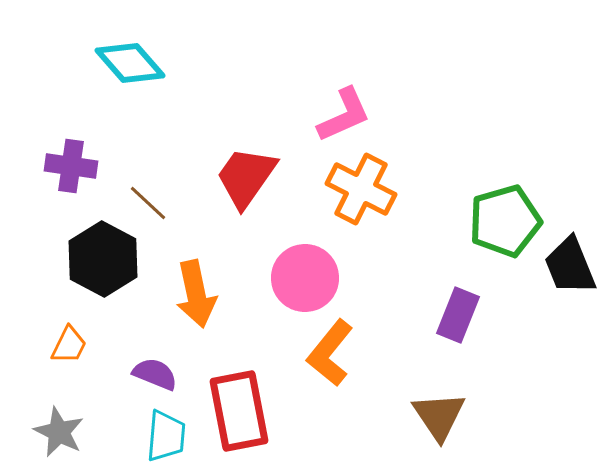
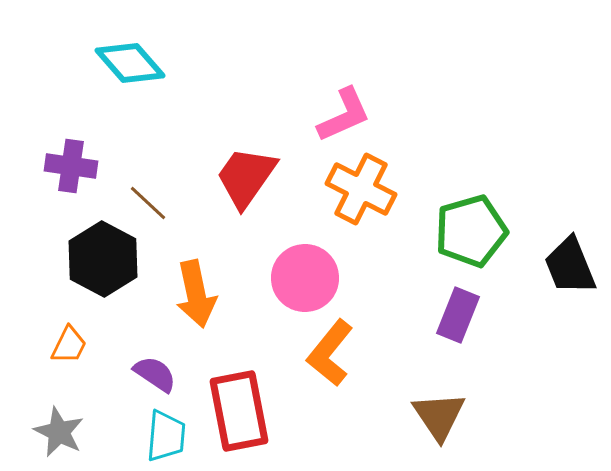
green pentagon: moved 34 px left, 10 px down
purple semicircle: rotated 12 degrees clockwise
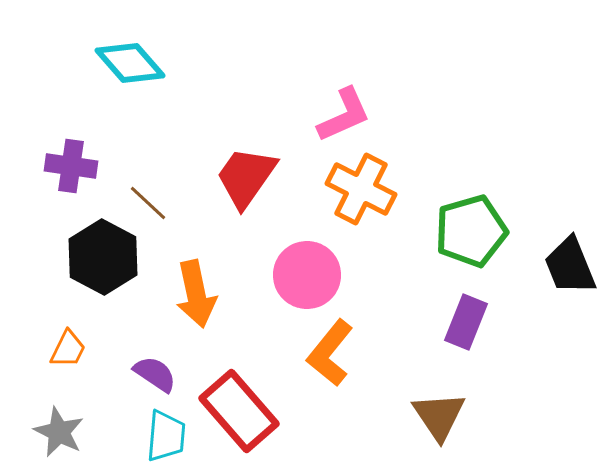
black hexagon: moved 2 px up
pink circle: moved 2 px right, 3 px up
purple rectangle: moved 8 px right, 7 px down
orange trapezoid: moved 1 px left, 4 px down
red rectangle: rotated 30 degrees counterclockwise
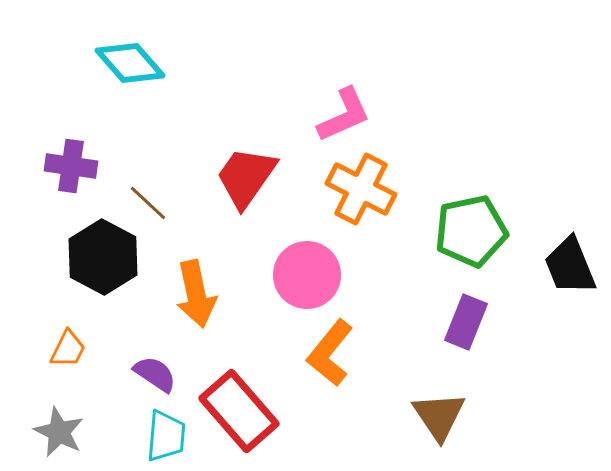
green pentagon: rotated 4 degrees clockwise
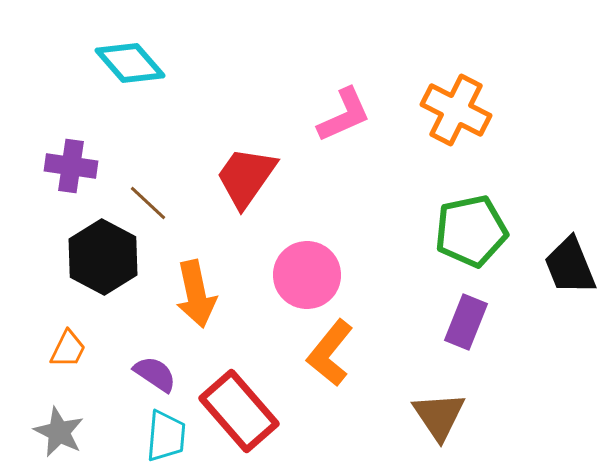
orange cross: moved 95 px right, 79 px up
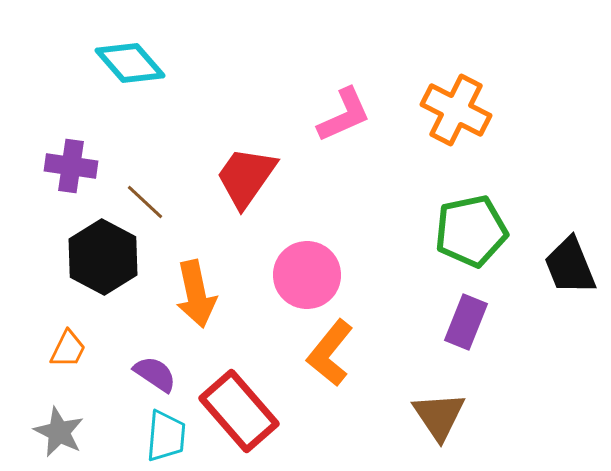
brown line: moved 3 px left, 1 px up
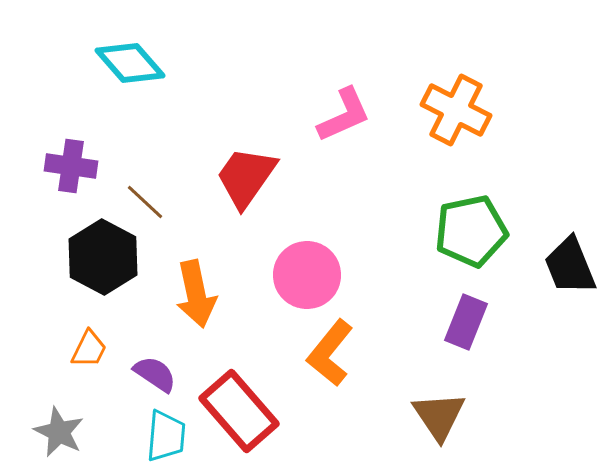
orange trapezoid: moved 21 px right
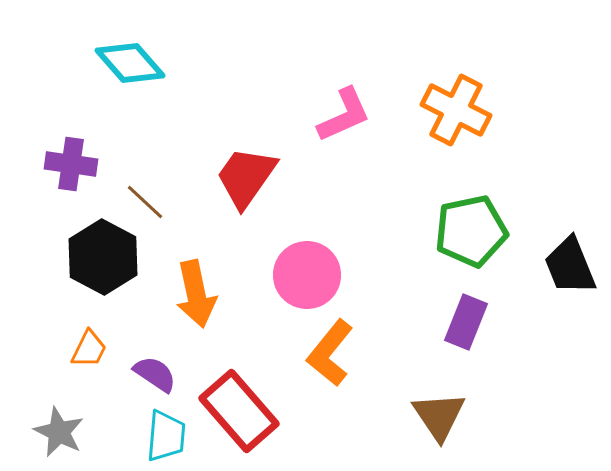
purple cross: moved 2 px up
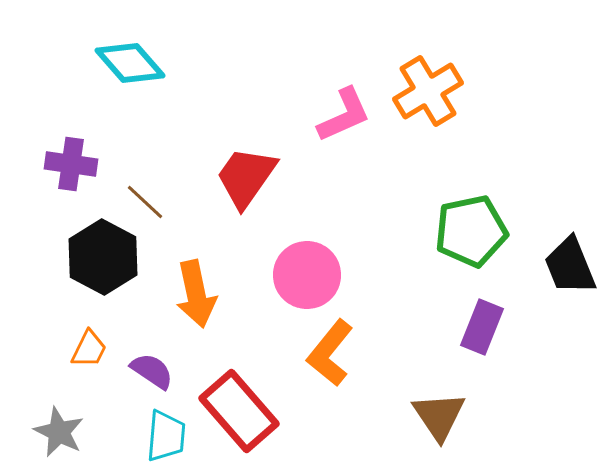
orange cross: moved 28 px left, 19 px up; rotated 32 degrees clockwise
purple rectangle: moved 16 px right, 5 px down
purple semicircle: moved 3 px left, 3 px up
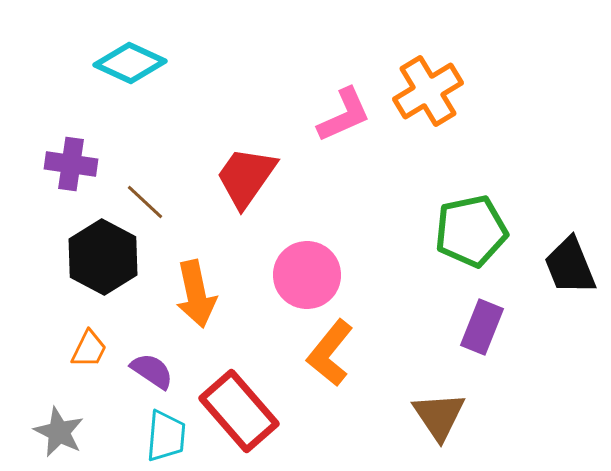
cyan diamond: rotated 24 degrees counterclockwise
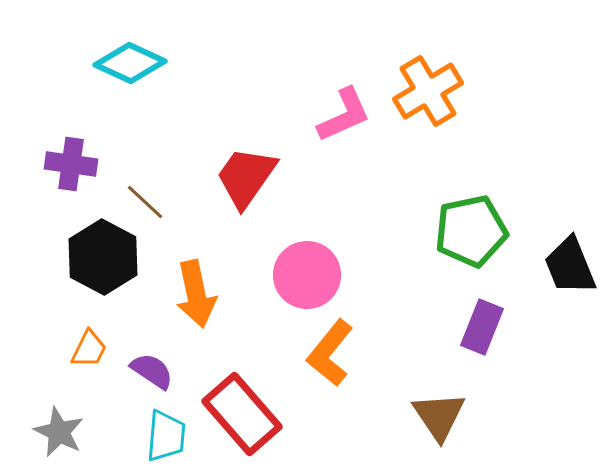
red rectangle: moved 3 px right, 3 px down
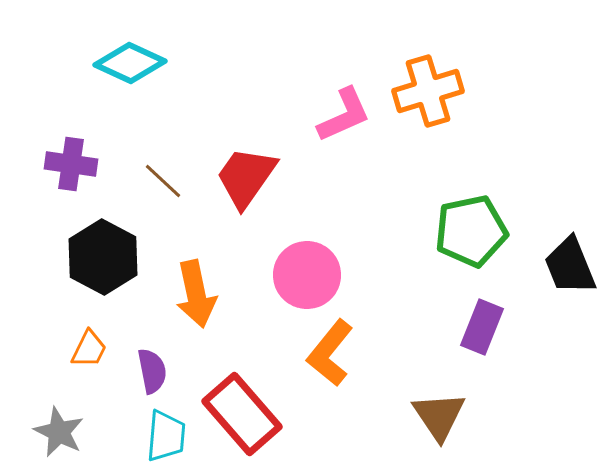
orange cross: rotated 14 degrees clockwise
brown line: moved 18 px right, 21 px up
purple semicircle: rotated 45 degrees clockwise
